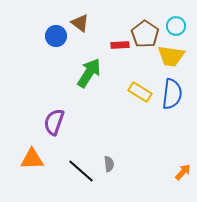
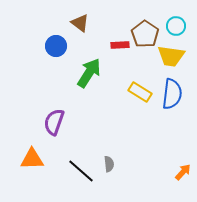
blue circle: moved 10 px down
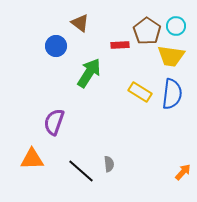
brown pentagon: moved 2 px right, 3 px up
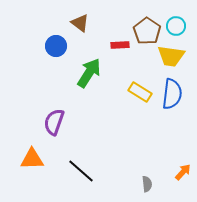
gray semicircle: moved 38 px right, 20 px down
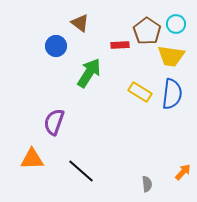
cyan circle: moved 2 px up
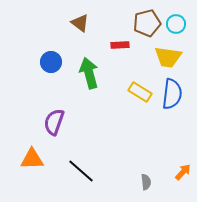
brown pentagon: moved 8 px up; rotated 24 degrees clockwise
blue circle: moved 5 px left, 16 px down
yellow trapezoid: moved 3 px left, 1 px down
green arrow: rotated 48 degrees counterclockwise
gray semicircle: moved 1 px left, 2 px up
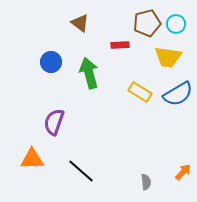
blue semicircle: moved 6 px right; rotated 52 degrees clockwise
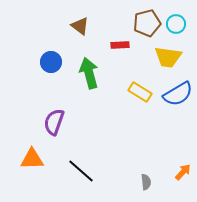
brown triangle: moved 3 px down
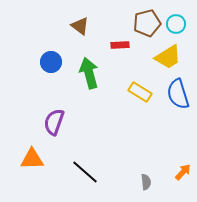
yellow trapezoid: rotated 40 degrees counterclockwise
blue semicircle: rotated 104 degrees clockwise
black line: moved 4 px right, 1 px down
